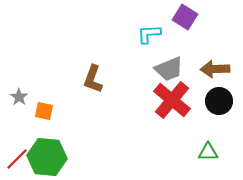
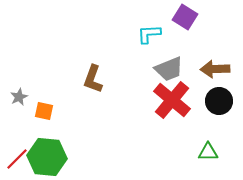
gray star: rotated 12 degrees clockwise
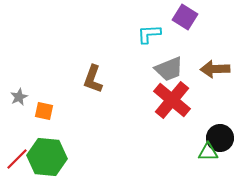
black circle: moved 1 px right, 37 px down
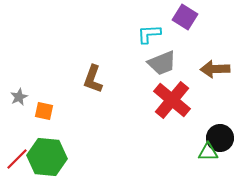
gray trapezoid: moved 7 px left, 6 px up
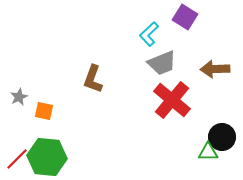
cyan L-shape: rotated 40 degrees counterclockwise
black circle: moved 2 px right, 1 px up
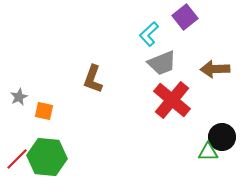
purple square: rotated 20 degrees clockwise
